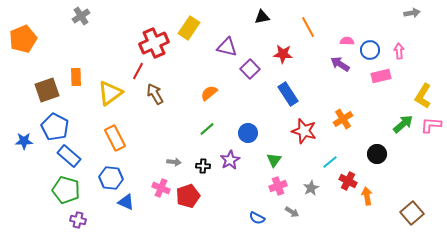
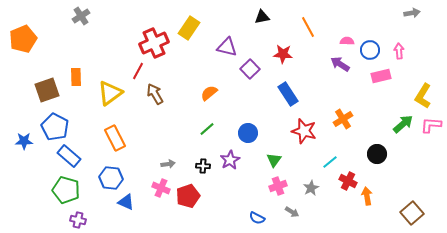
gray arrow at (174, 162): moved 6 px left, 2 px down; rotated 16 degrees counterclockwise
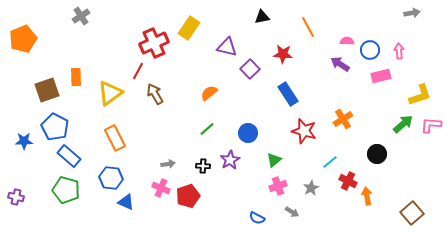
yellow L-shape at (423, 96): moved 3 px left, 1 px up; rotated 140 degrees counterclockwise
green triangle at (274, 160): rotated 14 degrees clockwise
purple cross at (78, 220): moved 62 px left, 23 px up
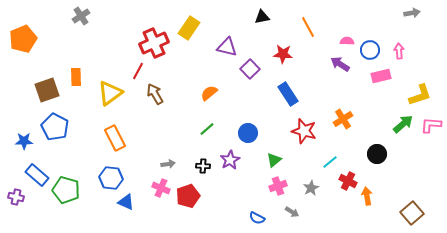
blue rectangle at (69, 156): moved 32 px left, 19 px down
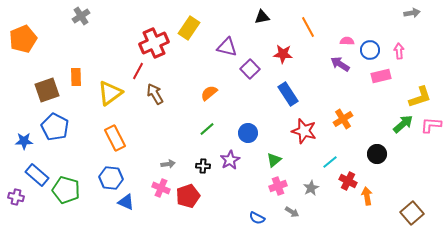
yellow L-shape at (420, 95): moved 2 px down
